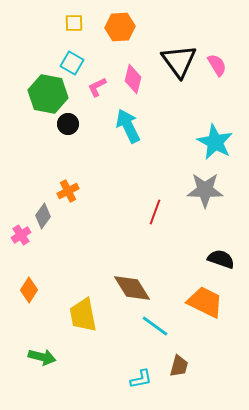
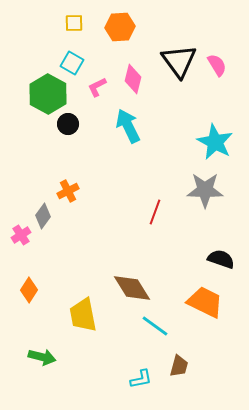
green hexagon: rotated 18 degrees clockwise
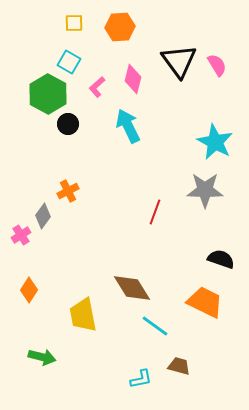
cyan square: moved 3 px left, 1 px up
pink L-shape: rotated 15 degrees counterclockwise
brown trapezoid: rotated 90 degrees counterclockwise
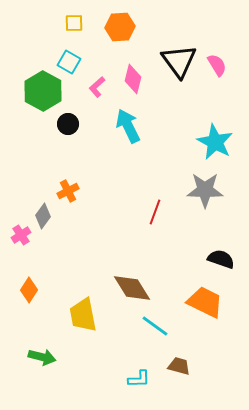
green hexagon: moved 5 px left, 3 px up
cyan L-shape: moved 2 px left; rotated 10 degrees clockwise
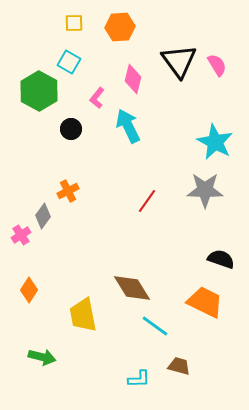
pink L-shape: moved 11 px down; rotated 10 degrees counterclockwise
green hexagon: moved 4 px left
black circle: moved 3 px right, 5 px down
red line: moved 8 px left, 11 px up; rotated 15 degrees clockwise
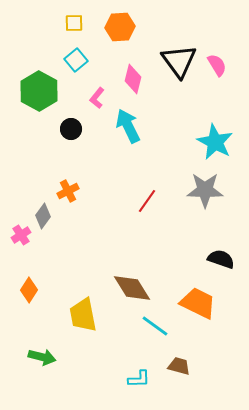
cyan square: moved 7 px right, 2 px up; rotated 20 degrees clockwise
orange trapezoid: moved 7 px left, 1 px down
